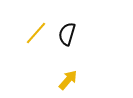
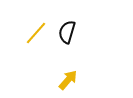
black semicircle: moved 2 px up
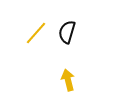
yellow arrow: rotated 55 degrees counterclockwise
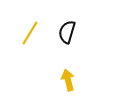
yellow line: moved 6 px left; rotated 10 degrees counterclockwise
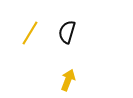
yellow arrow: rotated 35 degrees clockwise
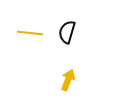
yellow line: rotated 65 degrees clockwise
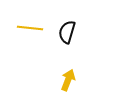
yellow line: moved 5 px up
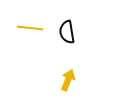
black semicircle: rotated 25 degrees counterclockwise
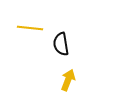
black semicircle: moved 6 px left, 12 px down
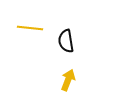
black semicircle: moved 5 px right, 3 px up
